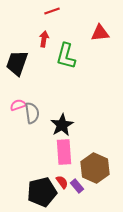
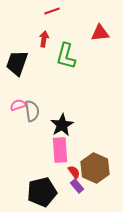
gray semicircle: moved 2 px up
pink rectangle: moved 4 px left, 2 px up
red semicircle: moved 12 px right, 10 px up
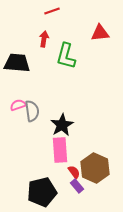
black trapezoid: rotated 76 degrees clockwise
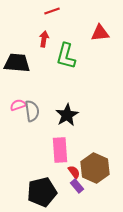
black star: moved 5 px right, 10 px up
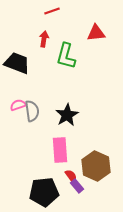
red triangle: moved 4 px left
black trapezoid: rotated 16 degrees clockwise
brown hexagon: moved 1 px right, 2 px up
red semicircle: moved 3 px left, 4 px down
black pentagon: moved 2 px right; rotated 8 degrees clockwise
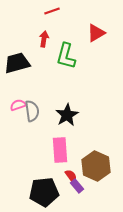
red triangle: rotated 24 degrees counterclockwise
black trapezoid: rotated 36 degrees counterclockwise
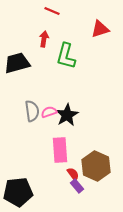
red line: rotated 42 degrees clockwise
red triangle: moved 4 px right, 4 px up; rotated 12 degrees clockwise
pink semicircle: moved 31 px right, 7 px down
red semicircle: moved 2 px right, 2 px up
black pentagon: moved 26 px left
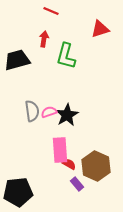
red line: moved 1 px left
black trapezoid: moved 3 px up
red semicircle: moved 4 px left, 10 px up; rotated 24 degrees counterclockwise
purple rectangle: moved 2 px up
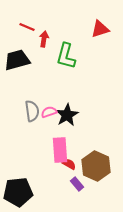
red line: moved 24 px left, 16 px down
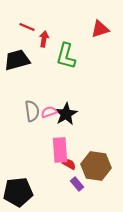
black star: moved 1 px left, 1 px up
brown hexagon: rotated 16 degrees counterclockwise
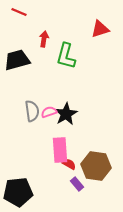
red line: moved 8 px left, 15 px up
